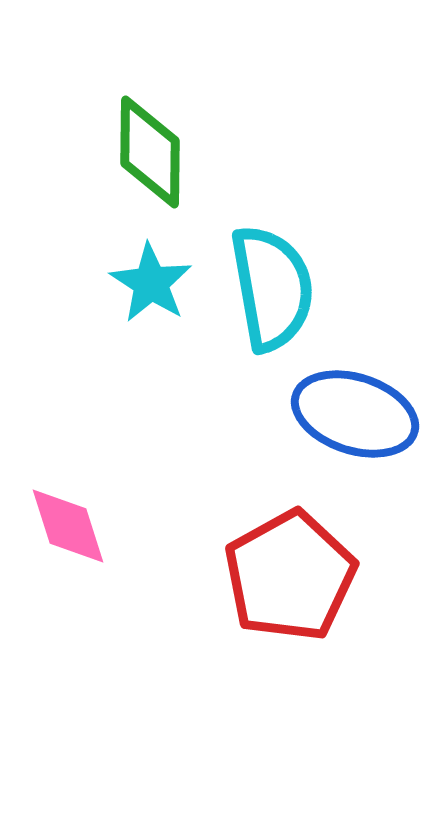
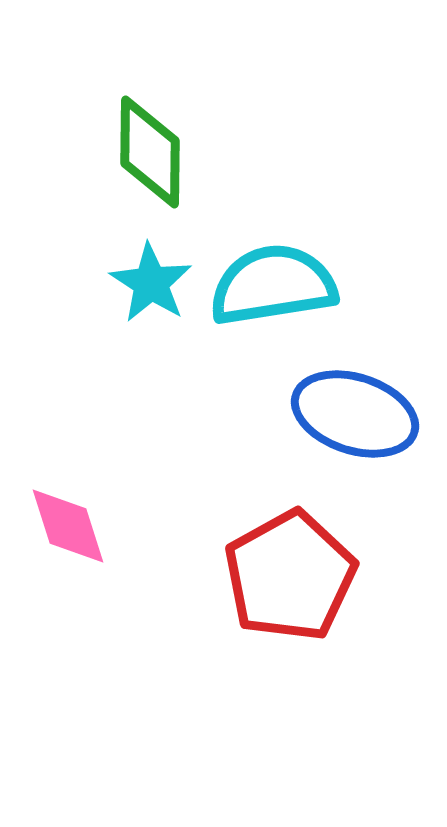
cyan semicircle: moved 1 px right, 3 px up; rotated 89 degrees counterclockwise
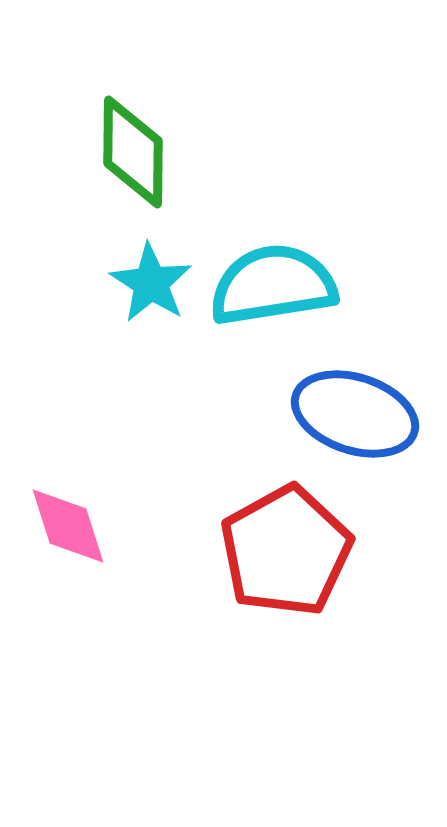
green diamond: moved 17 px left
red pentagon: moved 4 px left, 25 px up
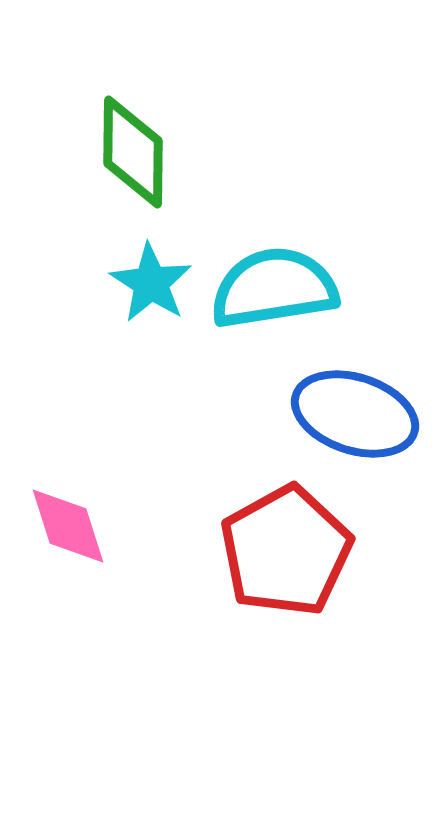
cyan semicircle: moved 1 px right, 3 px down
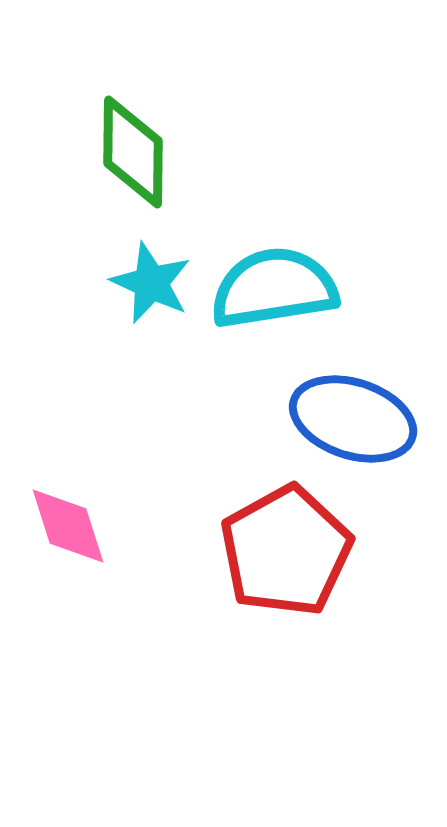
cyan star: rotated 8 degrees counterclockwise
blue ellipse: moved 2 px left, 5 px down
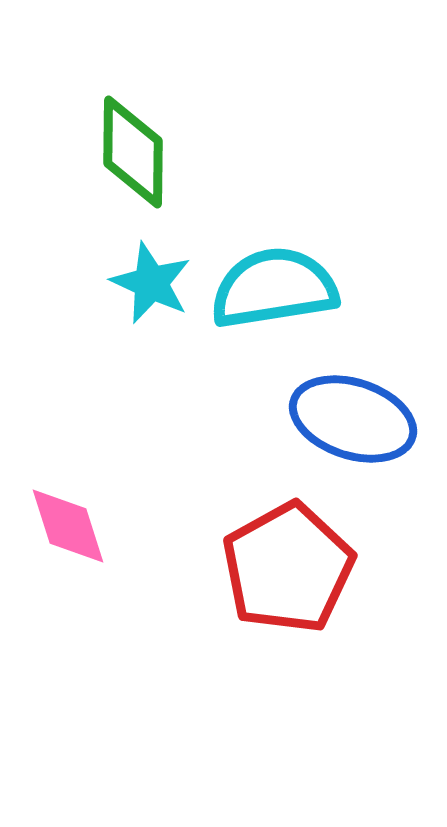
red pentagon: moved 2 px right, 17 px down
